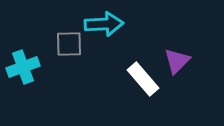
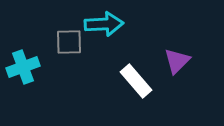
gray square: moved 2 px up
white rectangle: moved 7 px left, 2 px down
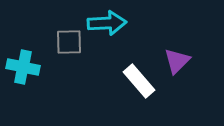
cyan arrow: moved 3 px right, 1 px up
cyan cross: rotated 32 degrees clockwise
white rectangle: moved 3 px right
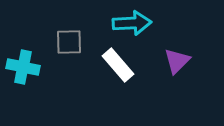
cyan arrow: moved 25 px right
white rectangle: moved 21 px left, 16 px up
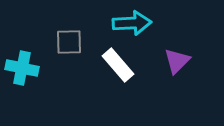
cyan cross: moved 1 px left, 1 px down
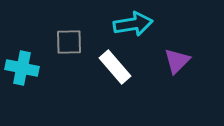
cyan arrow: moved 1 px right, 1 px down; rotated 6 degrees counterclockwise
white rectangle: moved 3 px left, 2 px down
